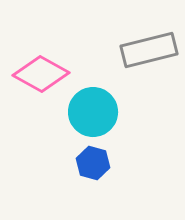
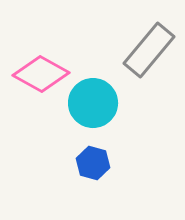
gray rectangle: rotated 36 degrees counterclockwise
cyan circle: moved 9 px up
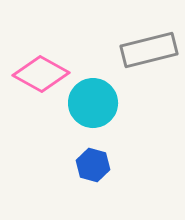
gray rectangle: rotated 36 degrees clockwise
blue hexagon: moved 2 px down
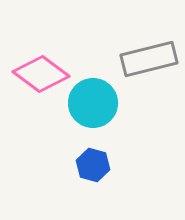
gray rectangle: moved 9 px down
pink diamond: rotated 8 degrees clockwise
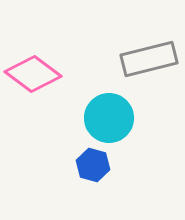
pink diamond: moved 8 px left
cyan circle: moved 16 px right, 15 px down
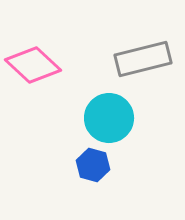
gray rectangle: moved 6 px left
pink diamond: moved 9 px up; rotated 6 degrees clockwise
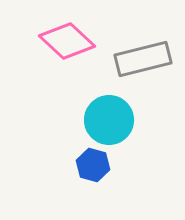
pink diamond: moved 34 px right, 24 px up
cyan circle: moved 2 px down
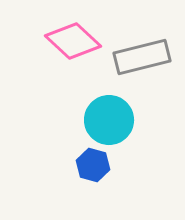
pink diamond: moved 6 px right
gray rectangle: moved 1 px left, 2 px up
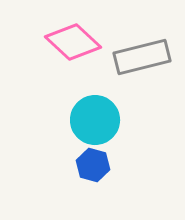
pink diamond: moved 1 px down
cyan circle: moved 14 px left
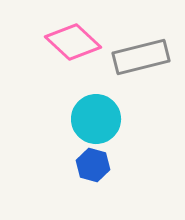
gray rectangle: moved 1 px left
cyan circle: moved 1 px right, 1 px up
